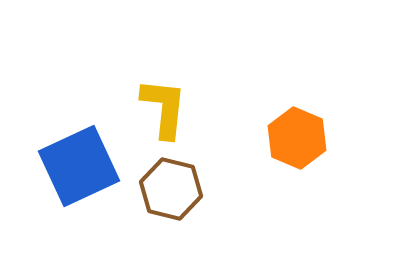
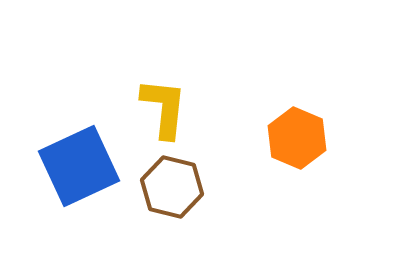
brown hexagon: moved 1 px right, 2 px up
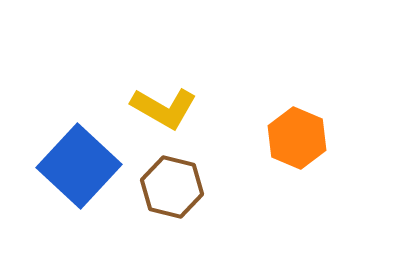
yellow L-shape: rotated 114 degrees clockwise
blue square: rotated 22 degrees counterclockwise
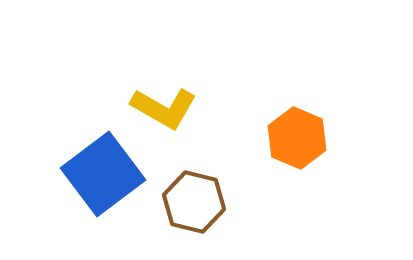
blue square: moved 24 px right, 8 px down; rotated 10 degrees clockwise
brown hexagon: moved 22 px right, 15 px down
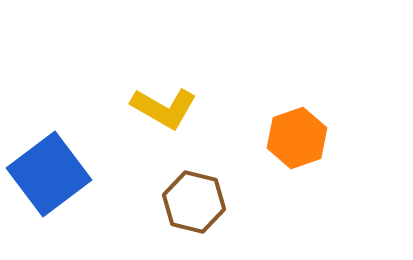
orange hexagon: rotated 18 degrees clockwise
blue square: moved 54 px left
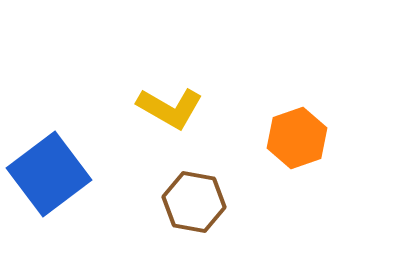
yellow L-shape: moved 6 px right
brown hexagon: rotated 4 degrees counterclockwise
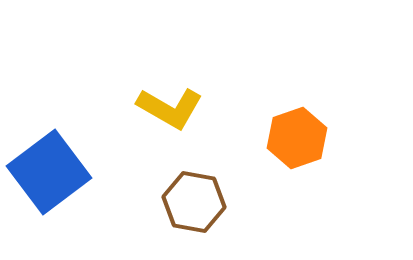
blue square: moved 2 px up
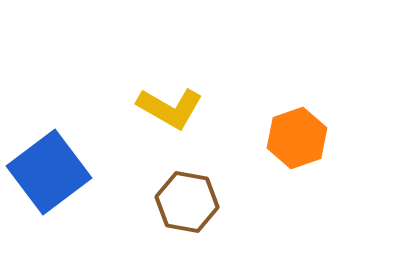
brown hexagon: moved 7 px left
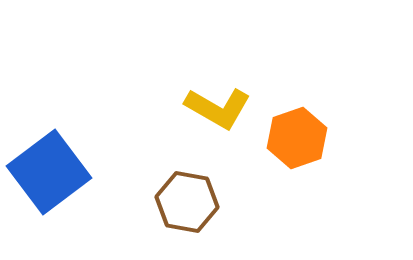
yellow L-shape: moved 48 px right
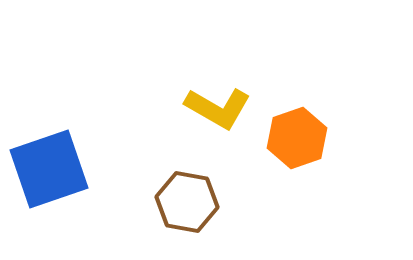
blue square: moved 3 px up; rotated 18 degrees clockwise
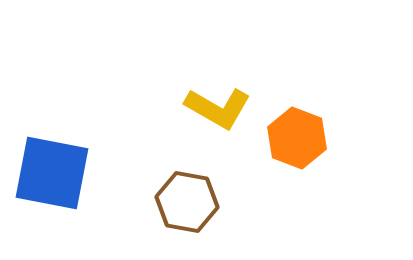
orange hexagon: rotated 20 degrees counterclockwise
blue square: moved 3 px right, 4 px down; rotated 30 degrees clockwise
